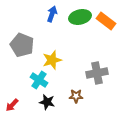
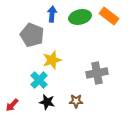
blue arrow: rotated 14 degrees counterclockwise
orange rectangle: moved 3 px right, 5 px up
gray pentagon: moved 10 px right, 10 px up
cyan cross: rotated 12 degrees clockwise
brown star: moved 5 px down
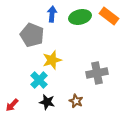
brown star: rotated 24 degrees clockwise
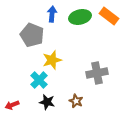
red arrow: rotated 24 degrees clockwise
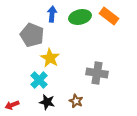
yellow star: moved 2 px left, 2 px up; rotated 24 degrees counterclockwise
gray cross: rotated 20 degrees clockwise
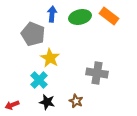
gray pentagon: moved 1 px right, 1 px up
